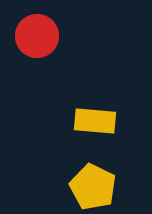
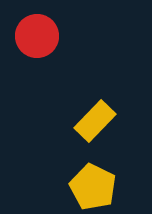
yellow rectangle: rotated 51 degrees counterclockwise
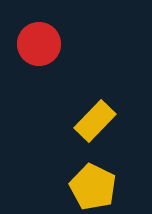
red circle: moved 2 px right, 8 px down
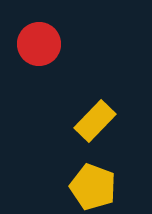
yellow pentagon: rotated 6 degrees counterclockwise
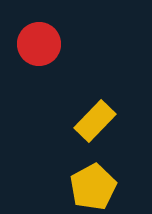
yellow pentagon: rotated 24 degrees clockwise
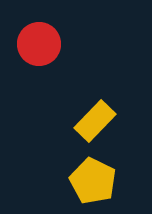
yellow pentagon: moved 6 px up; rotated 18 degrees counterclockwise
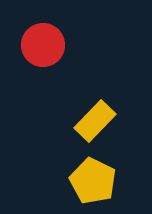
red circle: moved 4 px right, 1 px down
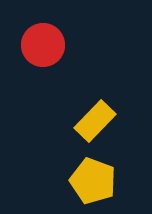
yellow pentagon: rotated 6 degrees counterclockwise
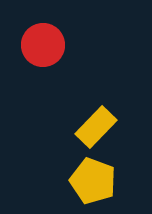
yellow rectangle: moved 1 px right, 6 px down
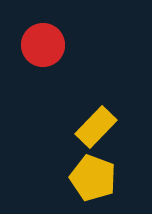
yellow pentagon: moved 3 px up
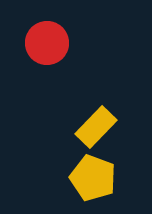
red circle: moved 4 px right, 2 px up
